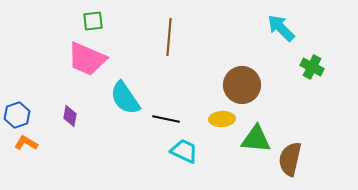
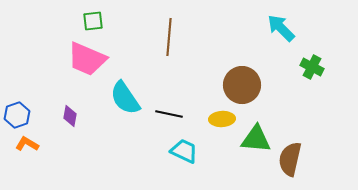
black line: moved 3 px right, 5 px up
orange L-shape: moved 1 px right, 1 px down
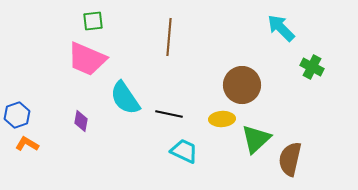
purple diamond: moved 11 px right, 5 px down
green triangle: rotated 48 degrees counterclockwise
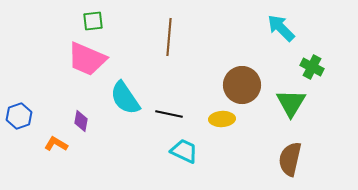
blue hexagon: moved 2 px right, 1 px down
green triangle: moved 35 px right, 36 px up; rotated 16 degrees counterclockwise
orange L-shape: moved 29 px right
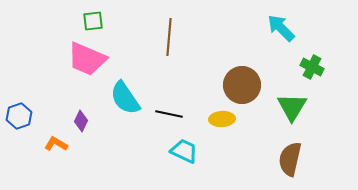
green triangle: moved 1 px right, 4 px down
purple diamond: rotated 15 degrees clockwise
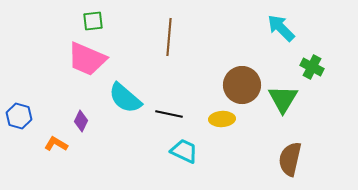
cyan semicircle: rotated 15 degrees counterclockwise
green triangle: moved 9 px left, 8 px up
blue hexagon: rotated 25 degrees counterclockwise
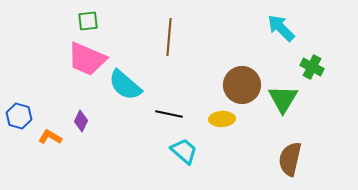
green square: moved 5 px left
cyan semicircle: moved 13 px up
orange L-shape: moved 6 px left, 7 px up
cyan trapezoid: rotated 16 degrees clockwise
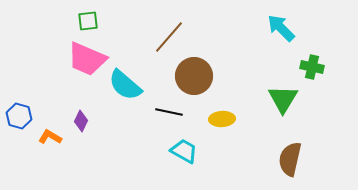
brown line: rotated 36 degrees clockwise
green cross: rotated 15 degrees counterclockwise
brown circle: moved 48 px left, 9 px up
black line: moved 2 px up
cyan trapezoid: rotated 12 degrees counterclockwise
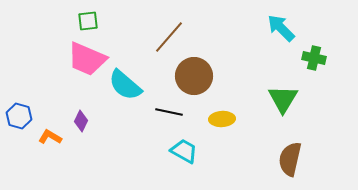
green cross: moved 2 px right, 9 px up
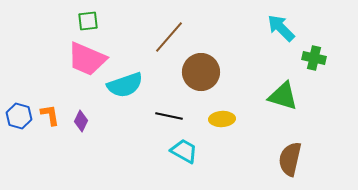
brown circle: moved 7 px right, 4 px up
cyan semicircle: rotated 60 degrees counterclockwise
green triangle: moved 3 px up; rotated 44 degrees counterclockwise
black line: moved 4 px down
orange L-shape: moved 22 px up; rotated 50 degrees clockwise
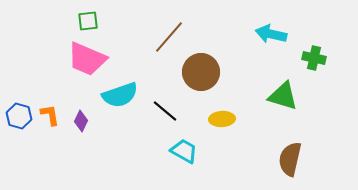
cyan arrow: moved 10 px left, 6 px down; rotated 32 degrees counterclockwise
cyan semicircle: moved 5 px left, 10 px down
black line: moved 4 px left, 5 px up; rotated 28 degrees clockwise
